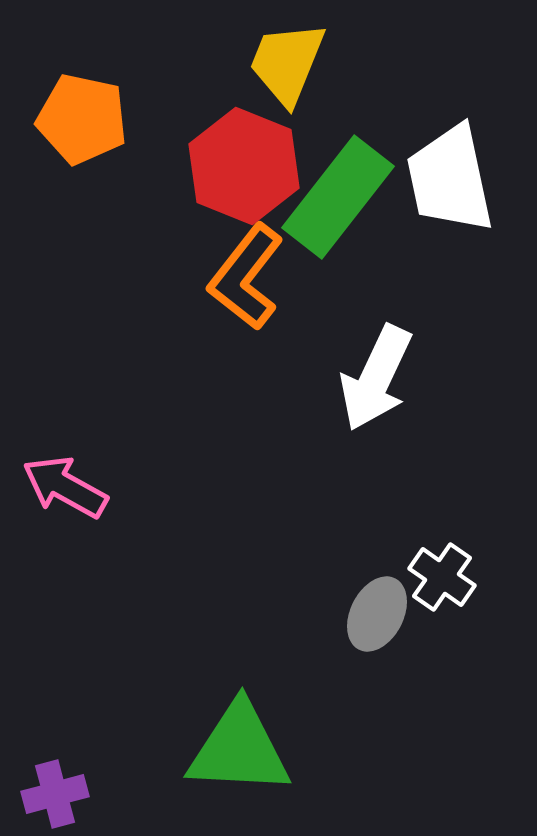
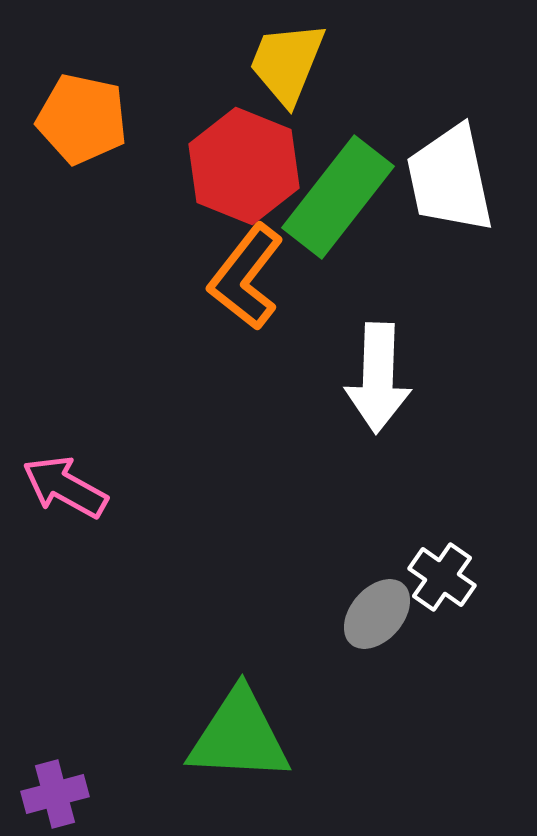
white arrow: moved 2 px right; rotated 23 degrees counterclockwise
gray ellipse: rotated 14 degrees clockwise
green triangle: moved 13 px up
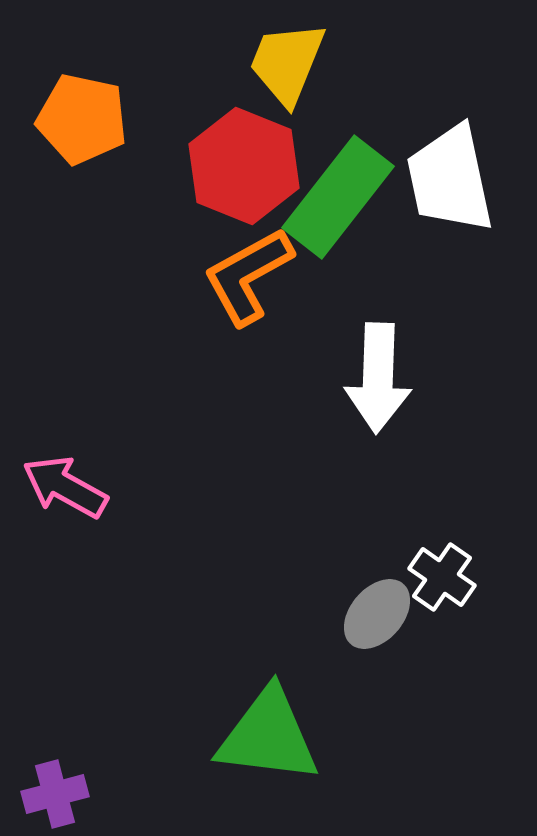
orange L-shape: moved 2 px right, 1 px up; rotated 23 degrees clockwise
green triangle: moved 29 px right; rotated 4 degrees clockwise
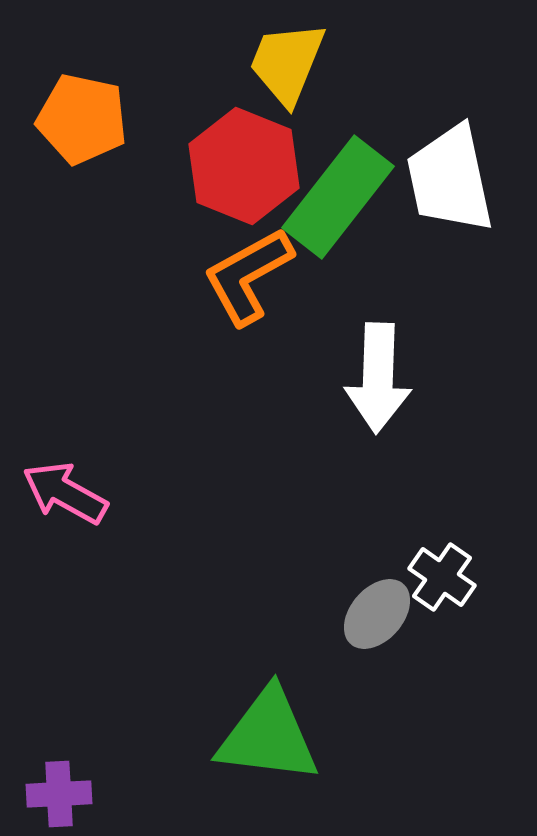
pink arrow: moved 6 px down
purple cross: moved 4 px right; rotated 12 degrees clockwise
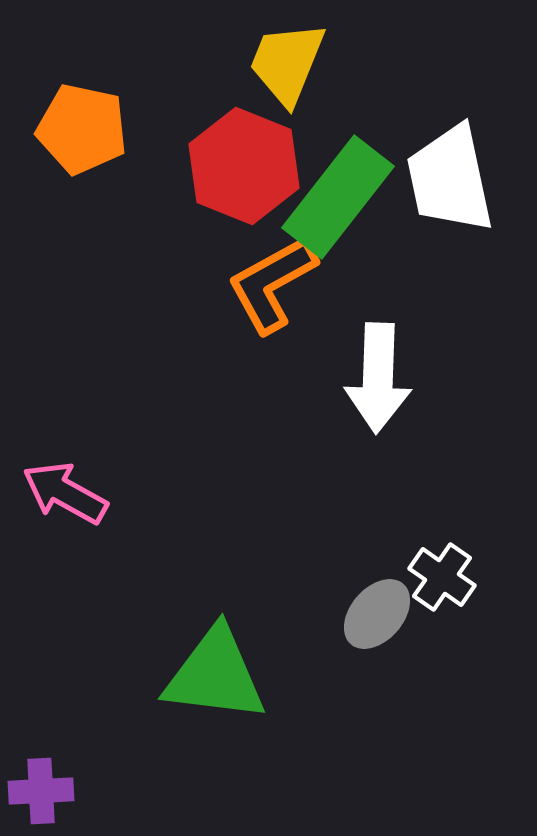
orange pentagon: moved 10 px down
orange L-shape: moved 24 px right, 8 px down
green triangle: moved 53 px left, 61 px up
purple cross: moved 18 px left, 3 px up
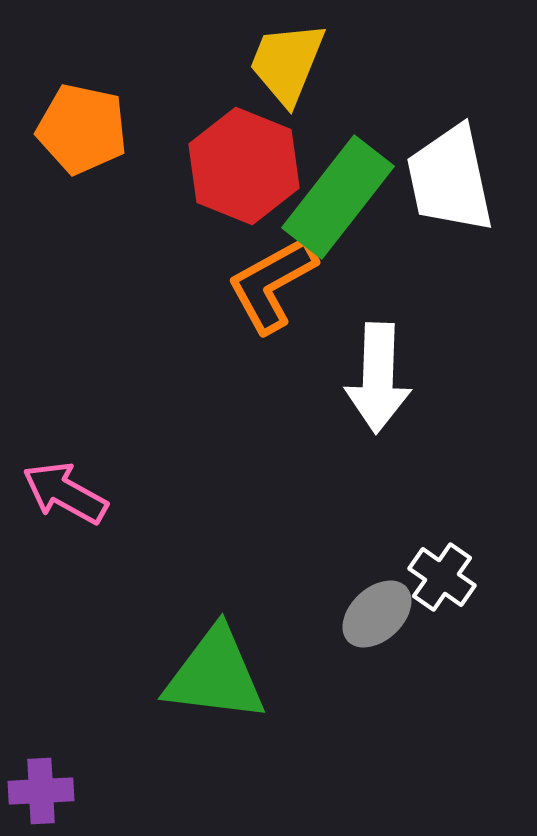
gray ellipse: rotated 6 degrees clockwise
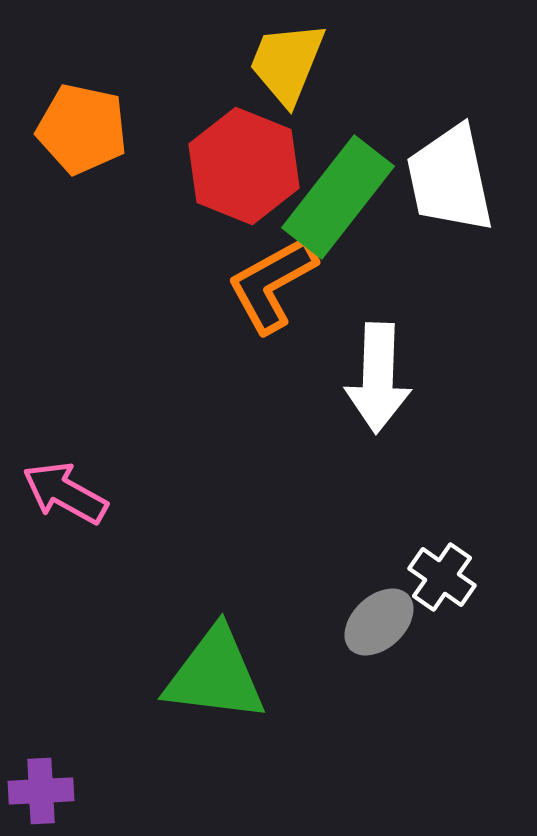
gray ellipse: moved 2 px right, 8 px down
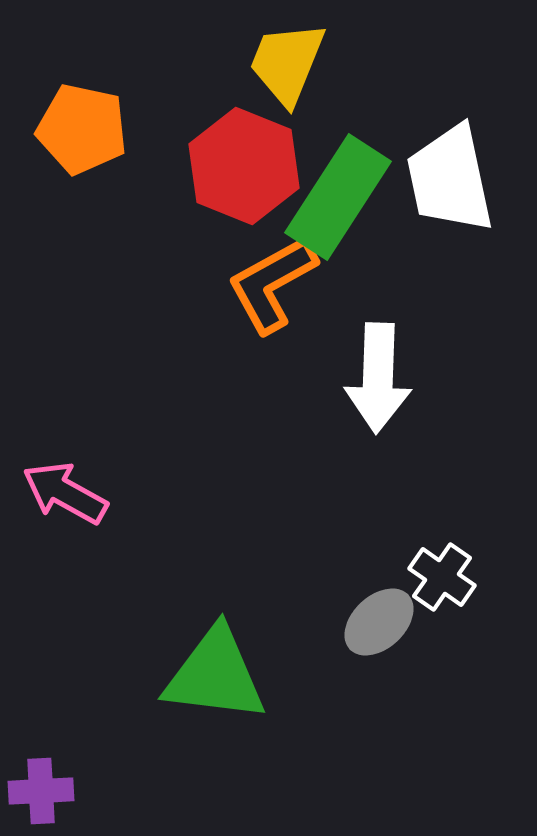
green rectangle: rotated 5 degrees counterclockwise
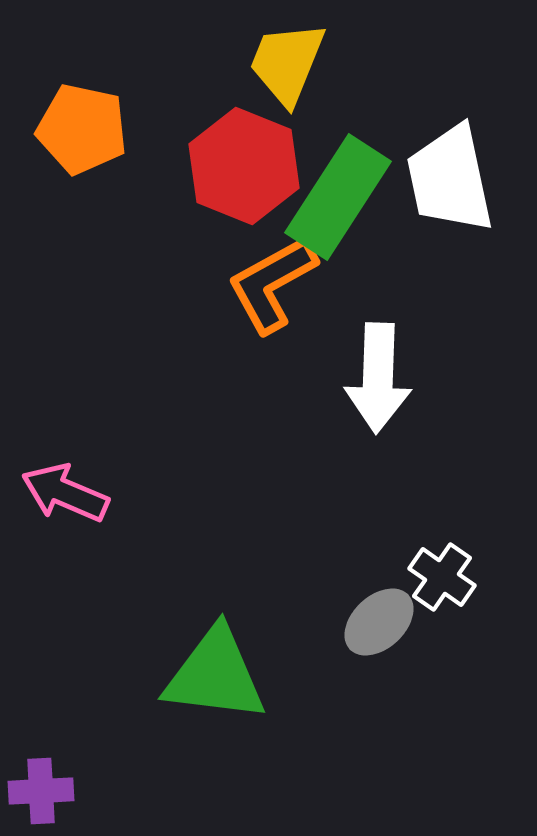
pink arrow: rotated 6 degrees counterclockwise
